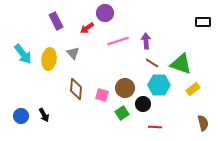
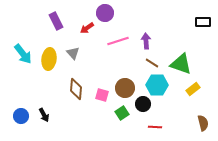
cyan hexagon: moved 2 px left
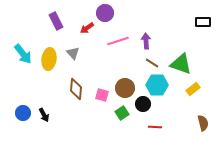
blue circle: moved 2 px right, 3 px up
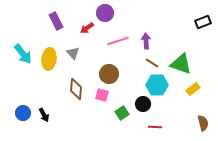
black rectangle: rotated 21 degrees counterclockwise
brown circle: moved 16 px left, 14 px up
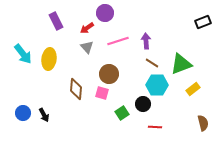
gray triangle: moved 14 px right, 6 px up
green triangle: rotated 40 degrees counterclockwise
pink square: moved 2 px up
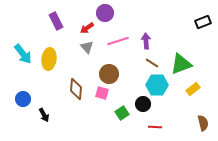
blue circle: moved 14 px up
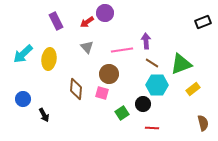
red arrow: moved 6 px up
pink line: moved 4 px right, 9 px down; rotated 10 degrees clockwise
cyan arrow: rotated 85 degrees clockwise
red line: moved 3 px left, 1 px down
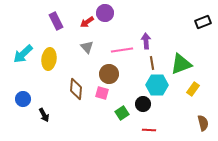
brown line: rotated 48 degrees clockwise
yellow rectangle: rotated 16 degrees counterclockwise
red line: moved 3 px left, 2 px down
